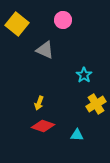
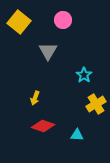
yellow square: moved 2 px right, 2 px up
gray triangle: moved 3 px right, 1 px down; rotated 36 degrees clockwise
yellow arrow: moved 4 px left, 5 px up
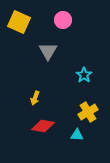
yellow square: rotated 15 degrees counterclockwise
yellow cross: moved 8 px left, 8 px down
red diamond: rotated 10 degrees counterclockwise
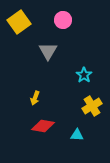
yellow square: rotated 30 degrees clockwise
yellow cross: moved 4 px right, 6 px up
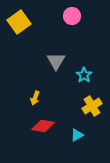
pink circle: moved 9 px right, 4 px up
gray triangle: moved 8 px right, 10 px down
cyan triangle: rotated 32 degrees counterclockwise
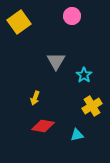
cyan triangle: rotated 16 degrees clockwise
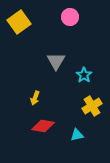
pink circle: moved 2 px left, 1 px down
